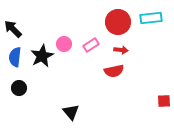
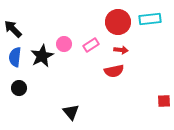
cyan rectangle: moved 1 px left, 1 px down
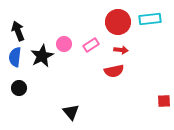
black arrow: moved 5 px right, 2 px down; rotated 24 degrees clockwise
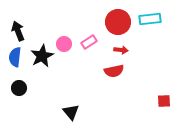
pink rectangle: moved 2 px left, 3 px up
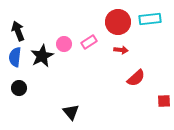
red semicircle: moved 22 px right, 7 px down; rotated 30 degrees counterclockwise
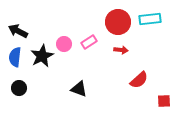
black arrow: rotated 42 degrees counterclockwise
red semicircle: moved 3 px right, 2 px down
black triangle: moved 8 px right, 23 px up; rotated 30 degrees counterclockwise
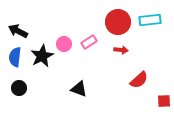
cyan rectangle: moved 1 px down
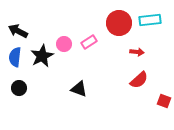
red circle: moved 1 px right, 1 px down
red arrow: moved 16 px right, 2 px down
red square: rotated 24 degrees clockwise
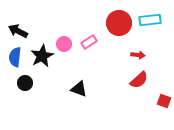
red arrow: moved 1 px right, 3 px down
black circle: moved 6 px right, 5 px up
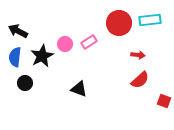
pink circle: moved 1 px right
red semicircle: moved 1 px right
